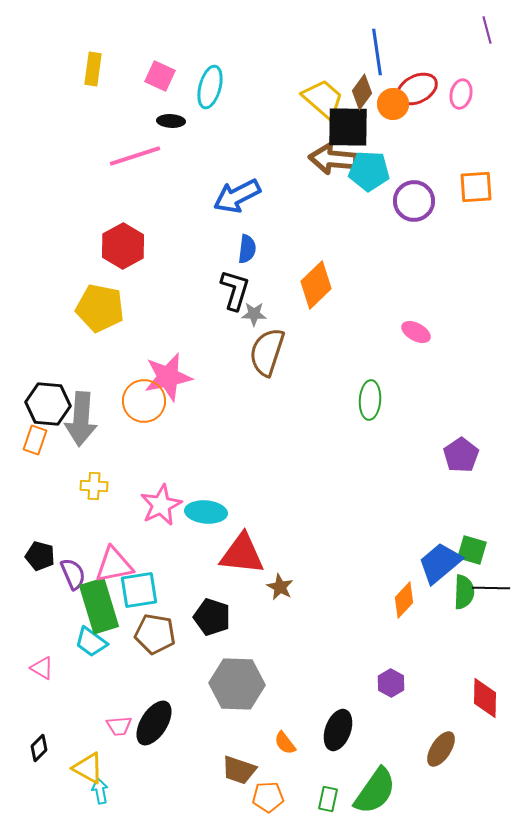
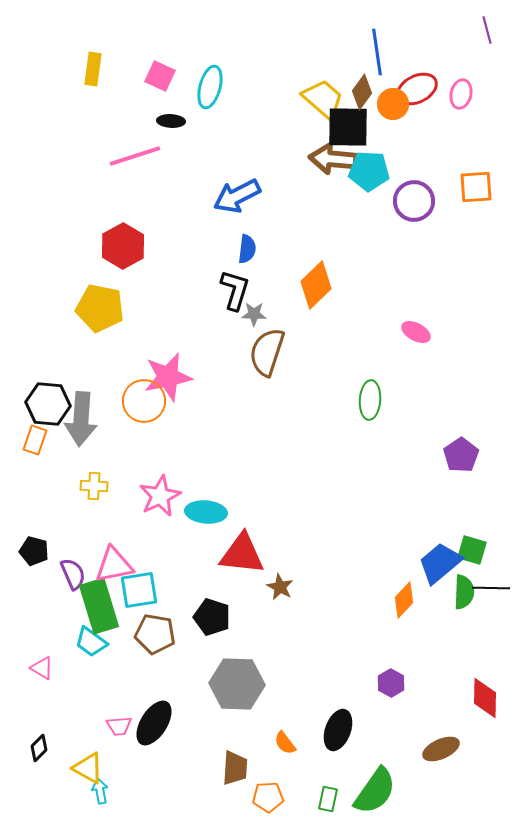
pink star at (161, 505): moved 1 px left, 9 px up
black pentagon at (40, 556): moved 6 px left, 5 px up
brown ellipse at (441, 749): rotated 33 degrees clockwise
brown trapezoid at (239, 770): moved 4 px left, 2 px up; rotated 105 degrees counterclockwise
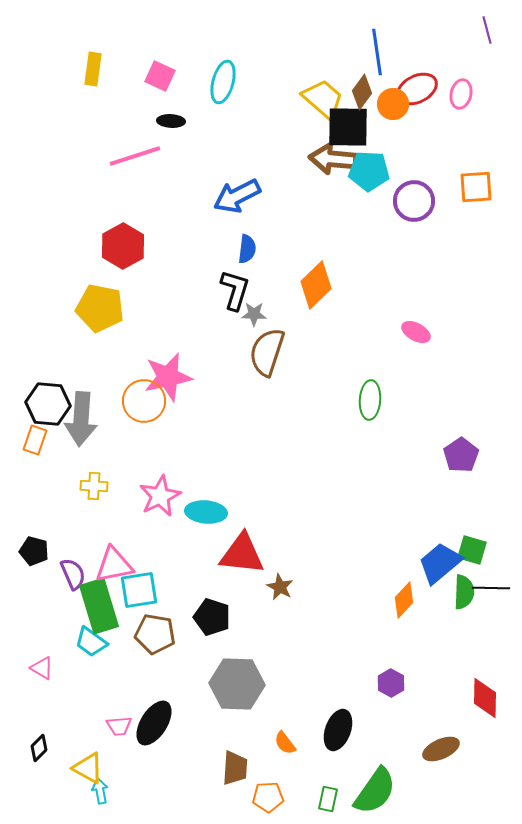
cyan ellipse at (210, 87): moved 13 px right, 5 px up
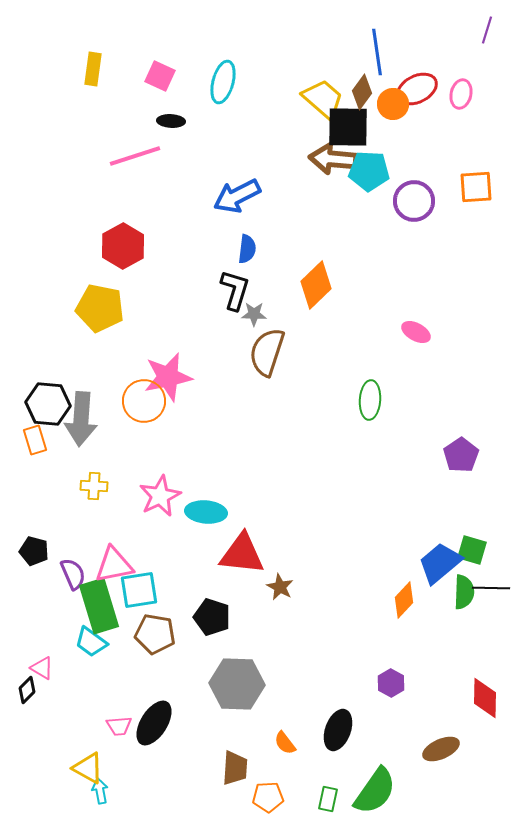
purple line at (487, 30): rotated 32 degrees clockwise
orange rectangle at (35, 440): rotated 36 degrees counterclockwise
black diamond at (39, 748): moved 12 px left, 58 px up
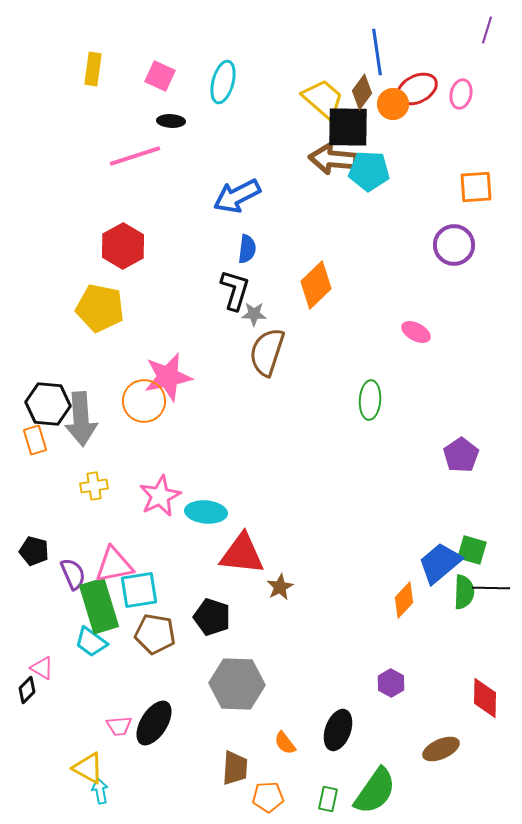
purple circle at (414, 201): moved 40 px right, 44 px down
gray arrow at (81, 419): rotated 8 degrees counterclockwise
yellow cross at (94, 486): rotated 12 degrees counterclockwise
brown star at (280, 587): rotated 16 degrees clockwise
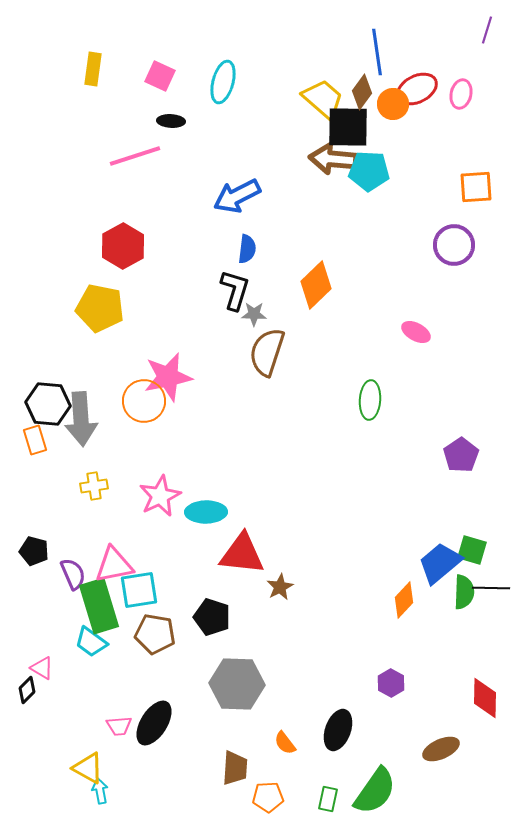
cyan ellipse at (206, 512): rotated 6 degrees counterclockwise
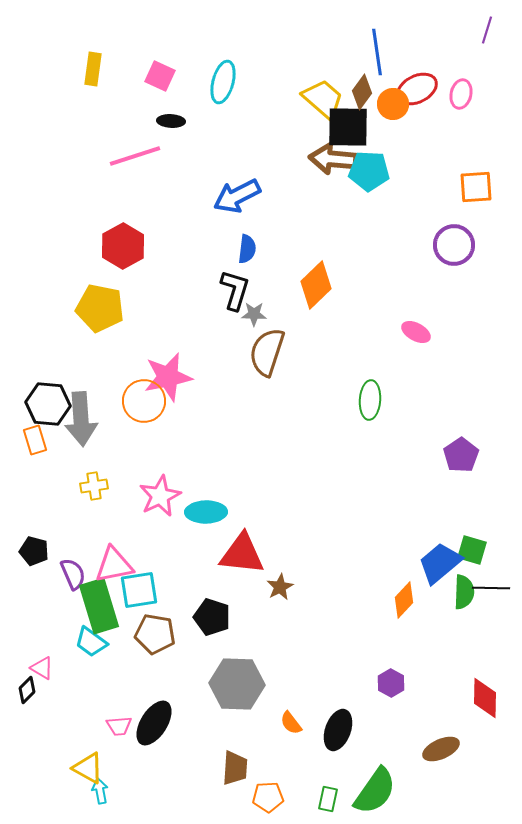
orange semicircle at (285, 743): moved 6 px right, 20 px up
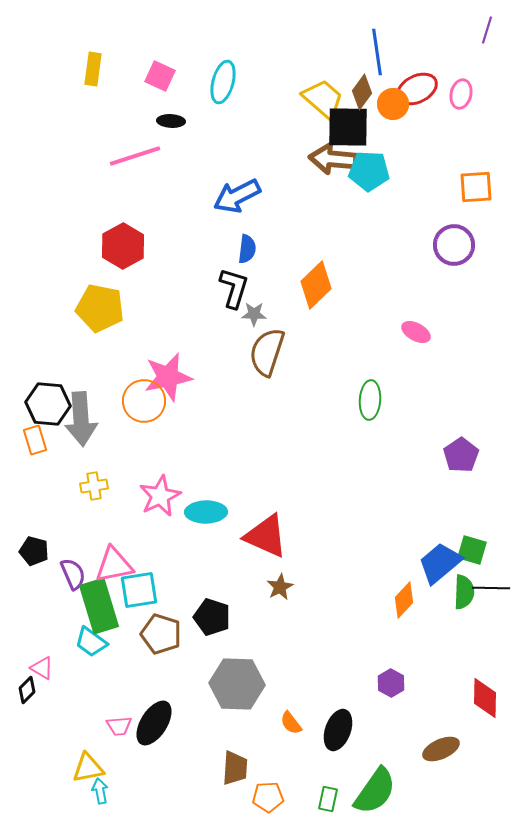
black L-shape at (235, 290): moved 1 px left, 2 px up
red triangle at (242, 554): moved 24 px right, 18 px up; rotated 18 degrees clockwise
brown pentagon at (155, 634): moved 6 px right; rotated 9 degrees clockwise
yellow triangle at (88, 768): rotated 40 degrees counterclockwise
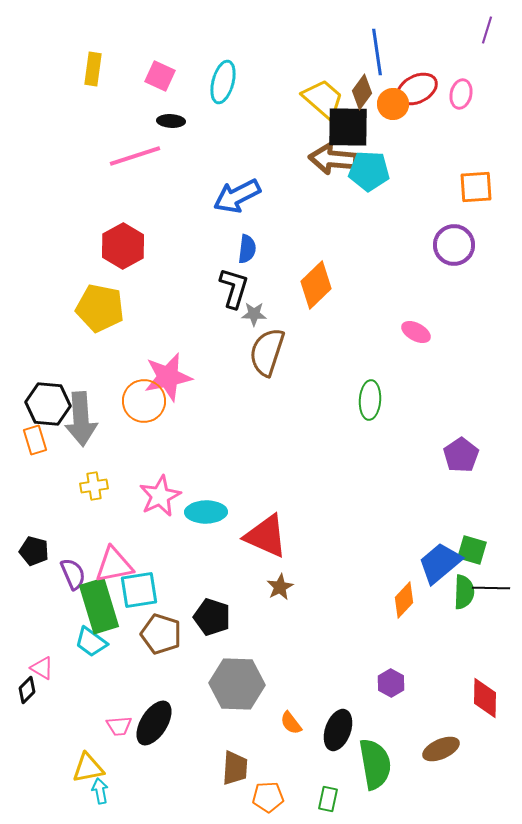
green semicircle at (375, 791): moved 27 px up; rotated 45 degrees counterclockwise
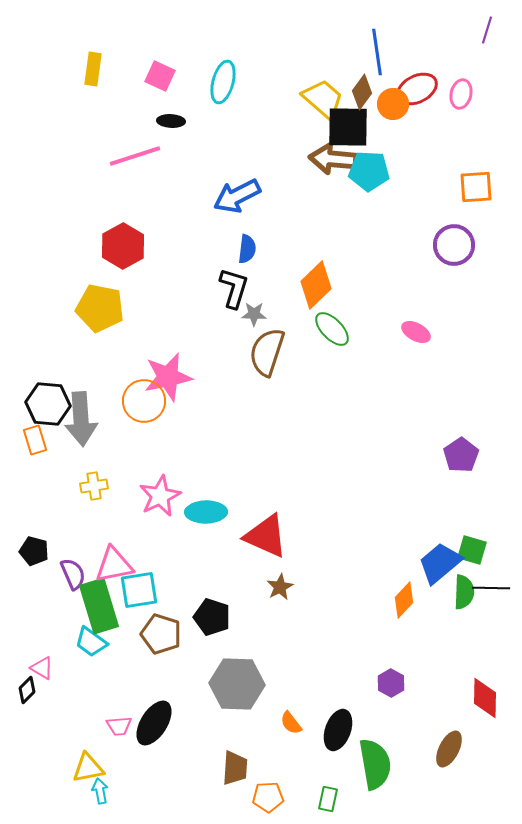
green ellipse at (370, 400): moved 38 px left, 71 px up; rotated 48 degrees counterclockwise
brown ellipse at (441, 749): moved 8 px right; rotated 39 degrees counterclockwise
